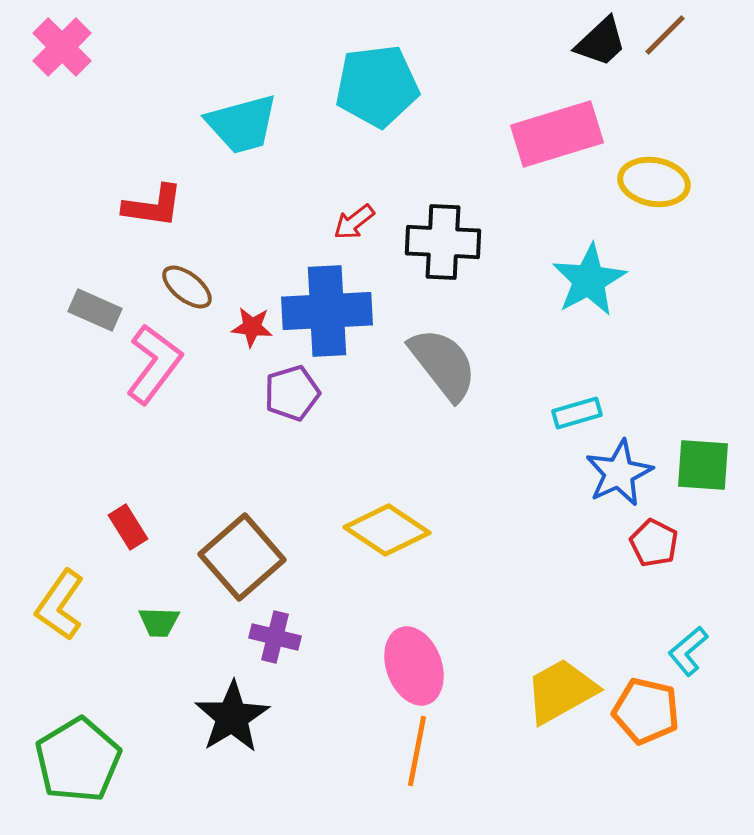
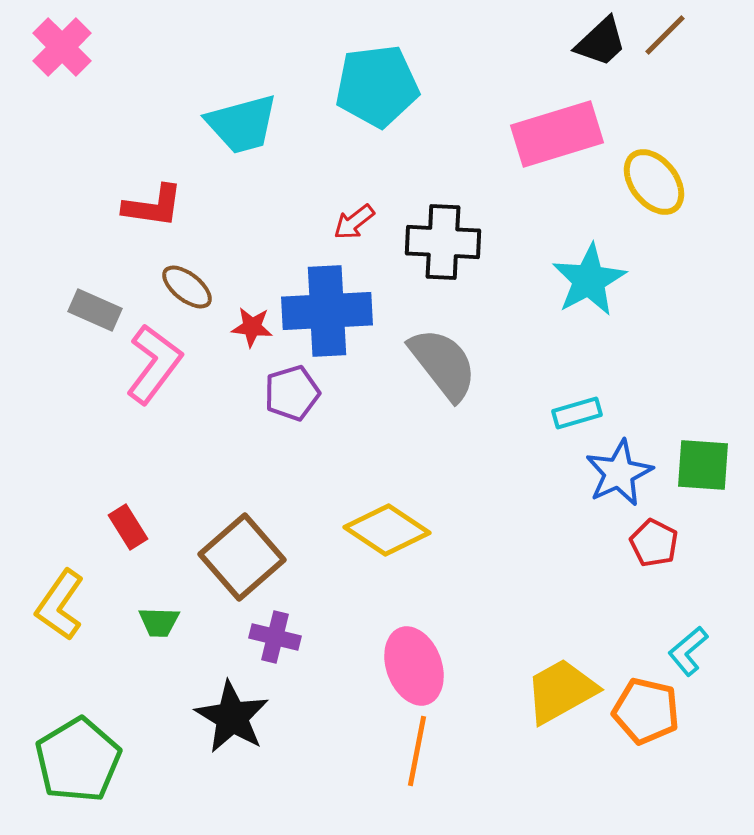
yellow ellipse: rotated 42 degrees clockwise
black star: rotated 10 degrees counterclockwise
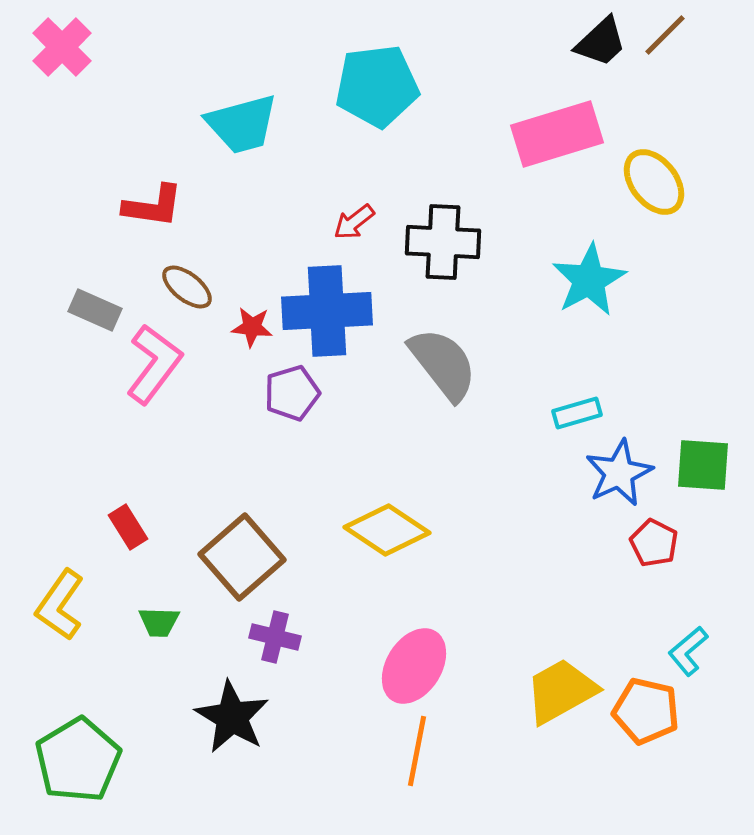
pink ellipse: rotated 52 degrees clockwise
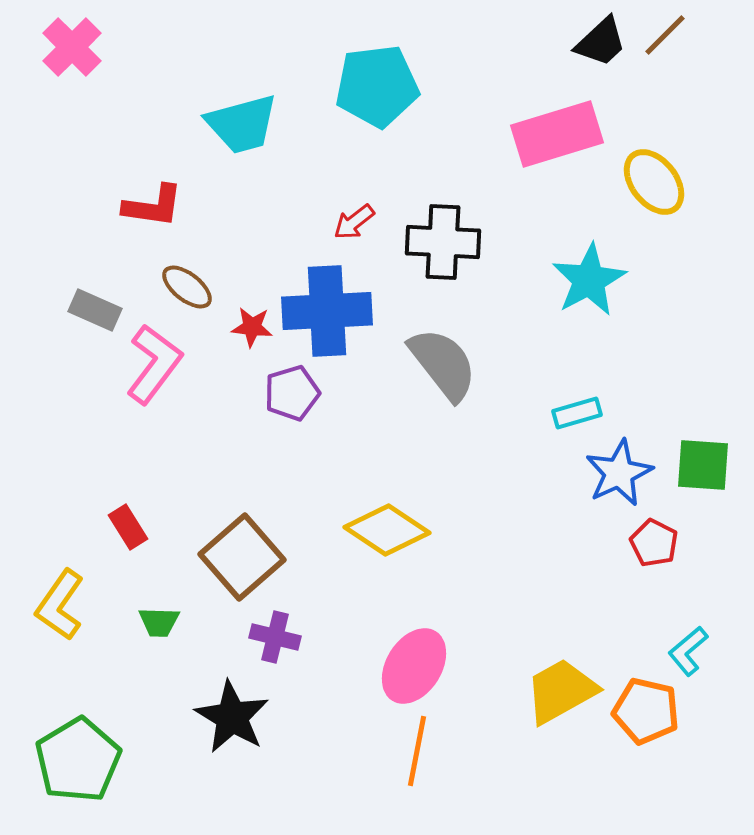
pink cross: moved 10 px right
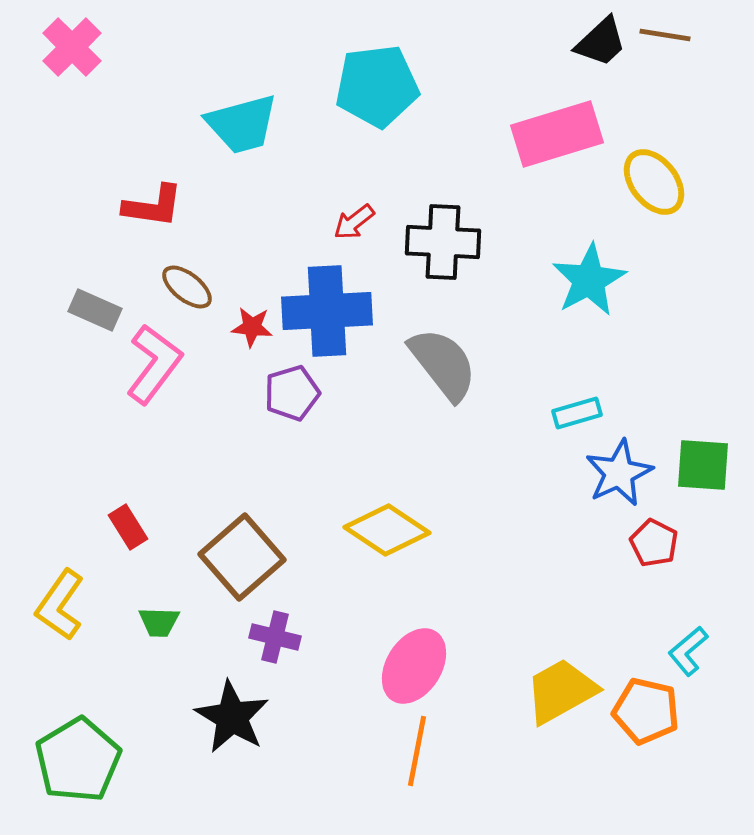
brown line: rotated 54 degrees clockwise
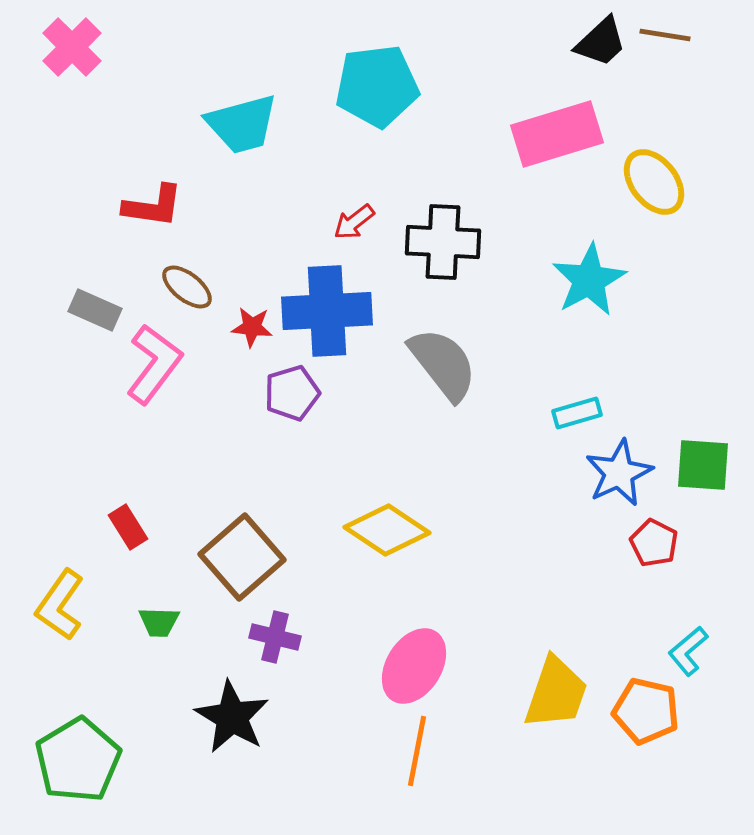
yellow trapezoid: moved 5 px left, 2 px down; rotated 138 degrees clockwise
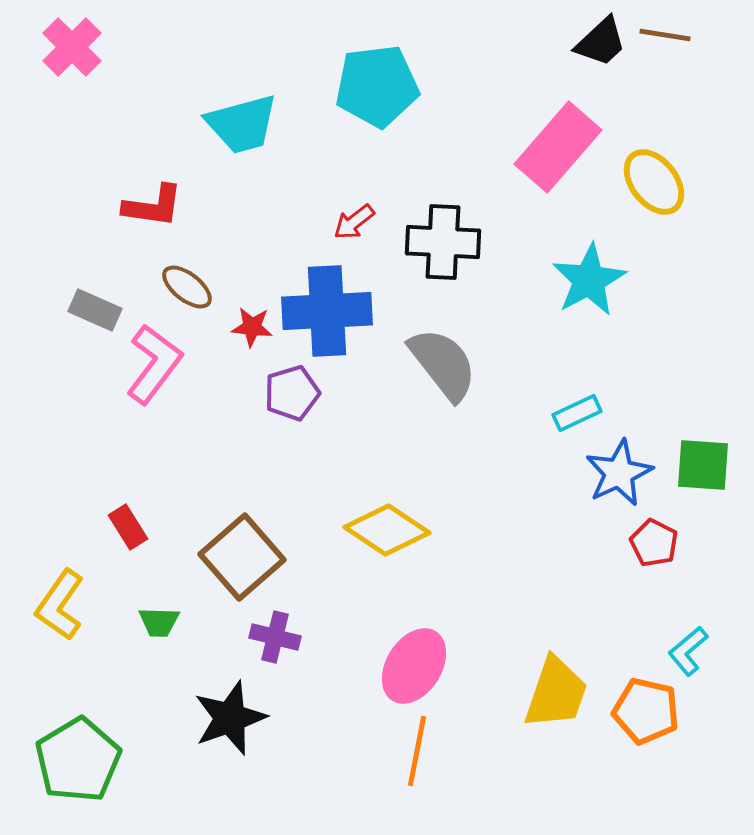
pink rectangle: moved 1 px right, 13 px down; rotated 32 degrees counterclockwise
cyan rectangle: rotated 9 degrees counterclockwise
black star: moved 2 px left, 1 px down; rotated 22 degrees clockwise
